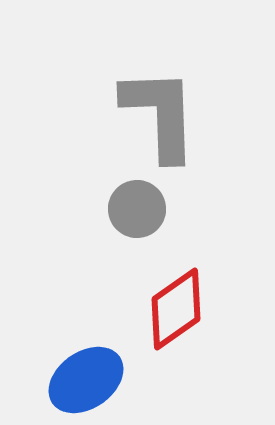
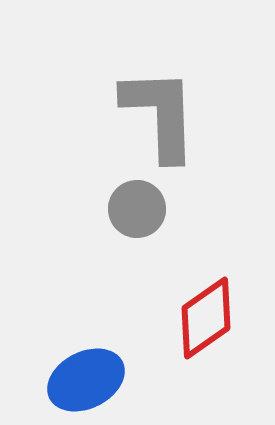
red diamond: moved 30 px right, 9 px down
blue ellipse: rotated 8 degrees clockwise
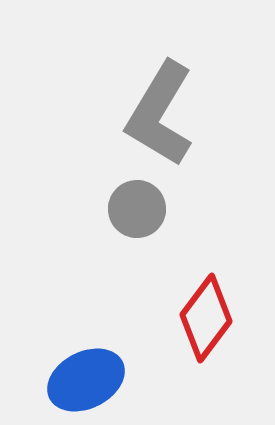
gray L-shape: rotated 147 degrees counterclockwise
red diamond: rotated 18 degrees counterclockwise
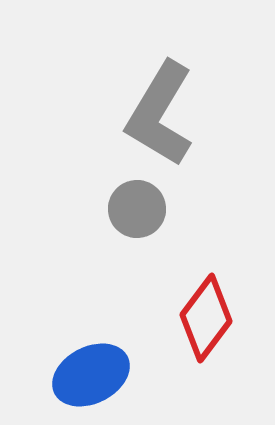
blue ellipse: moved 5 px right, 5 px up
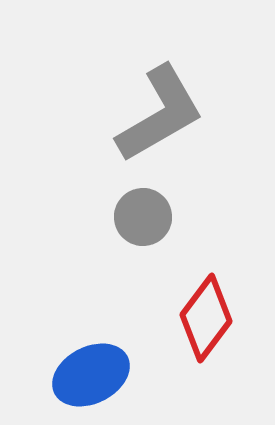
gray L-shape: rotated 151 degrees counterclockwise
gray circle: moved 6 px right, 8 px down
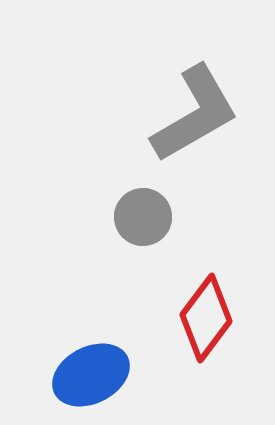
gray L-shape: moved 35 px right
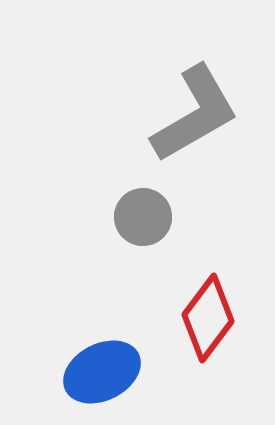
red diamond: moved 2 px right
blue ellipse: moved 11 px right, 3 px up
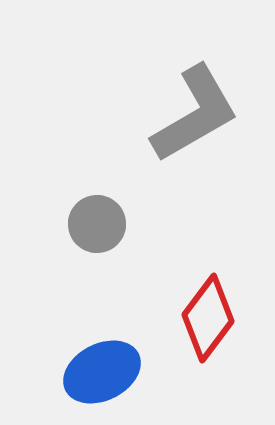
gray circle: moved 46 px left, 7 px down
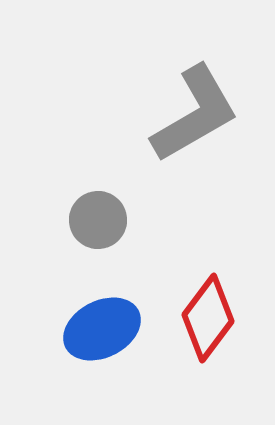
gray circle: moved 1 px right, 4 px up
blue ellipse: moved 43 px up
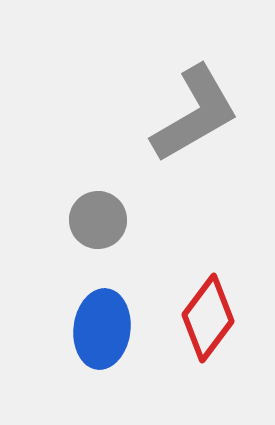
blue ellipse: rotated 56 degrees counterclockwise
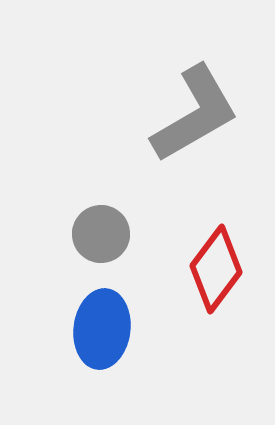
gray circle: moved 3 px right, 14 px down
red diamond: moved 8 px right, 49 px up
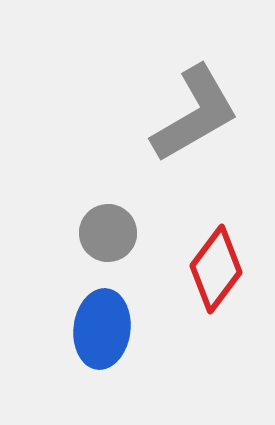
gray circle: moved 7 px right, 1 px up
